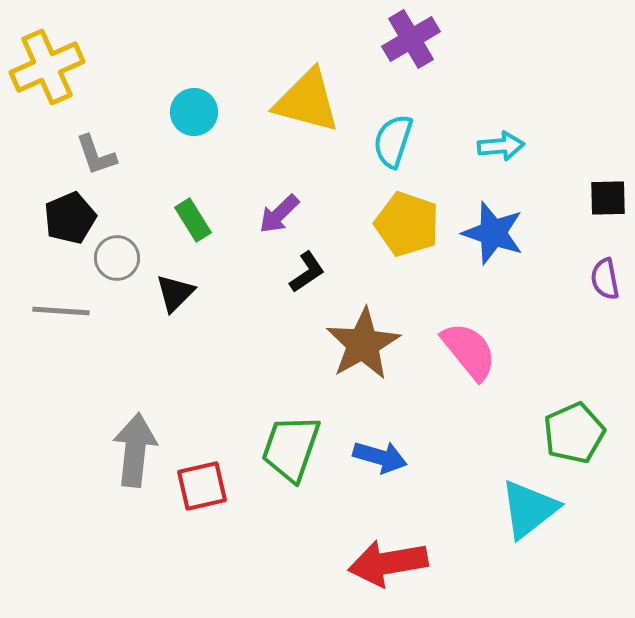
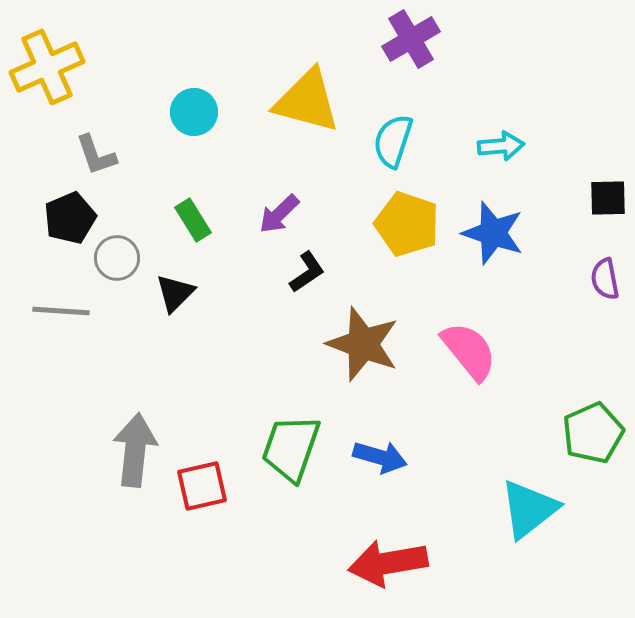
brown star: rotated 22 degrees counterclockwise
green pentagon: moved 19 px right
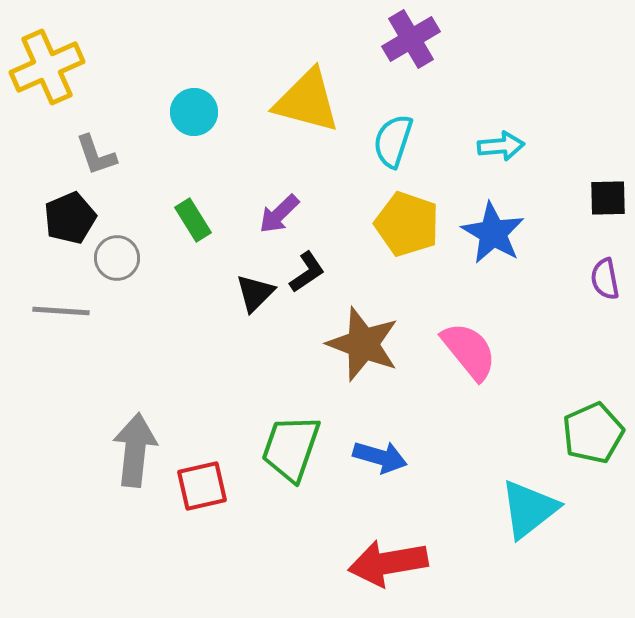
blue star: rotated 12 degrees clockwise
black triangle: moved 80 px right
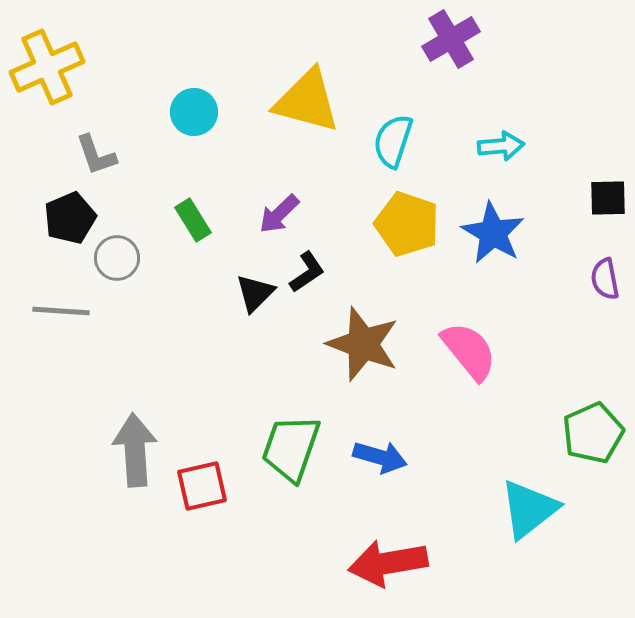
purple cross: moved 40 px right
gray arrow: rotated 10 degrees counterclockwise
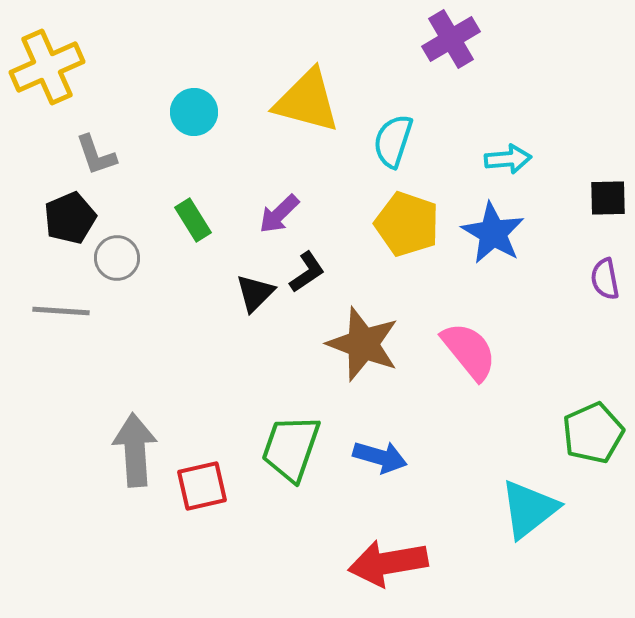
cyan arrow: moved 7 px right, 13 px down
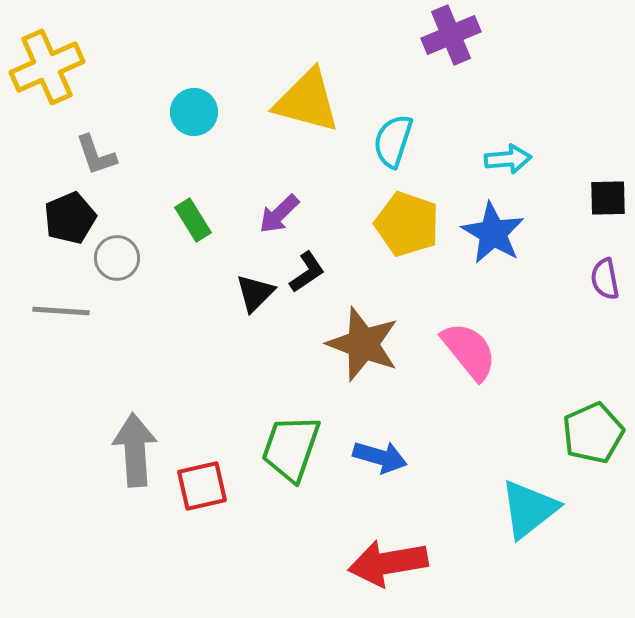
purple cross: moved 4 px up; rotated 8 degrees clockwise
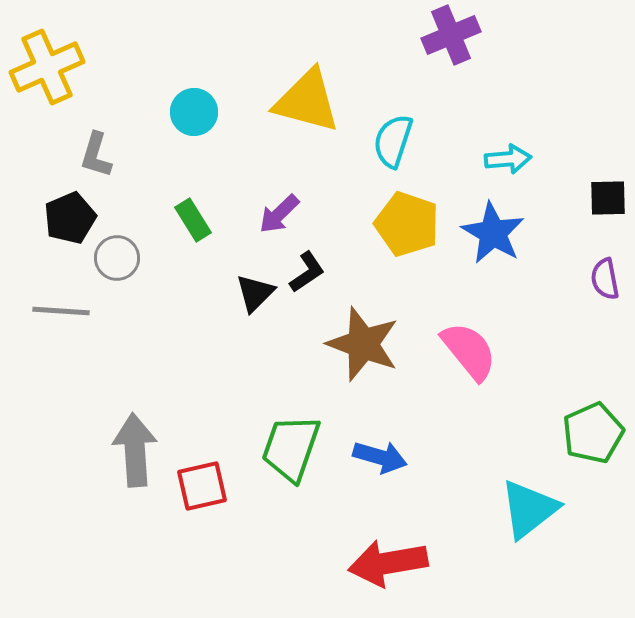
gray L-shape: rotated 36 degrees clockwise
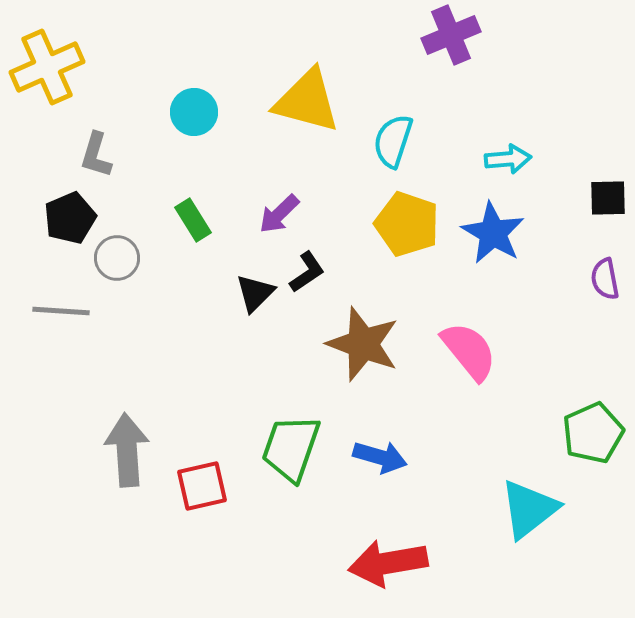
gray arrow: moved 8 px left
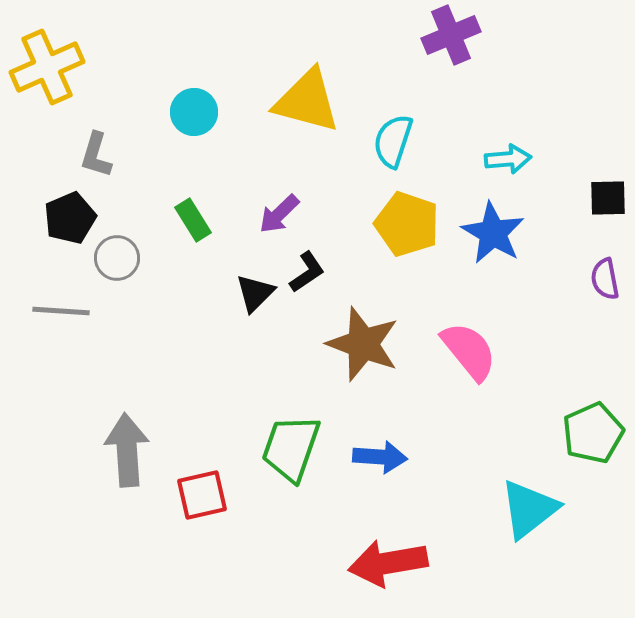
blue arrow: rotated 12 degrees counterclockwise
red square: moved 9 px down
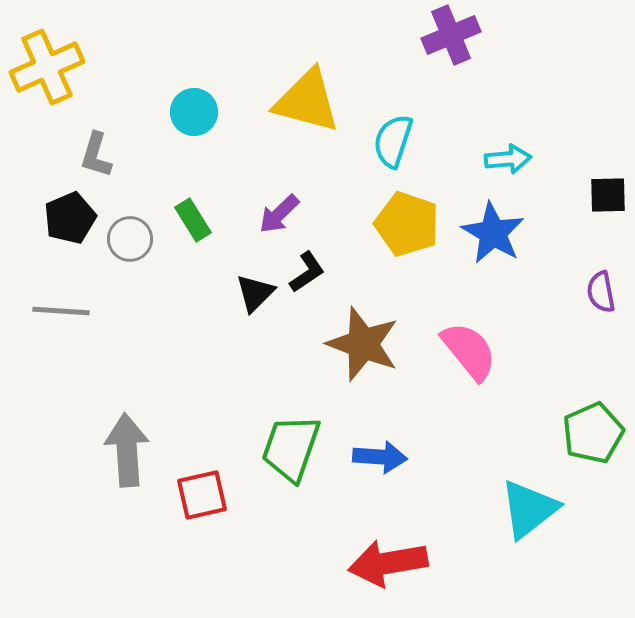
black square: moved 3 px up
gray circle: moved 13 px right, 19 px up
purple semicircle: moved 4 px left, 13 px down
